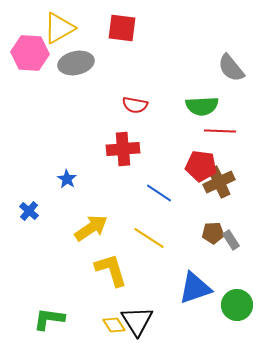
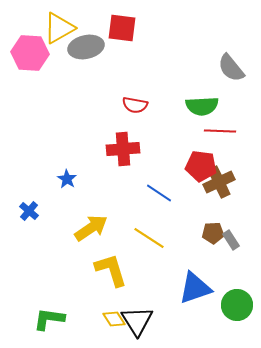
gray ellipse: moved 10 px right, 16 px up
yellow diamond: moved 6 px up
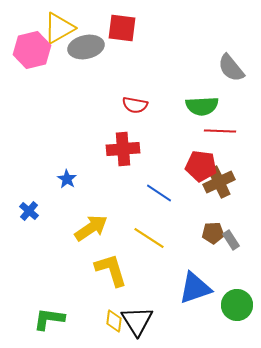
pink hexagon: moved 2 px right, 3 px up; rotated 18 degrees counterclockwise
yellow diamond: moved 2 px down; rotated 40 degrees clockwise
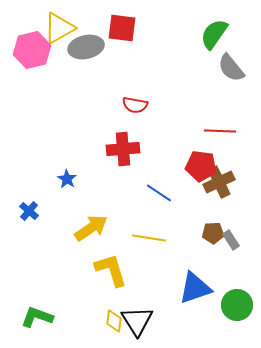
green semicircle: moved 12 px right, 72 px up; rotated 128 degrees clockwise
yellow line: rotated 24 degrees counterclockwise
green L-shape: moved 12 px left, 2 px up; rotated 12 degrees clockwise
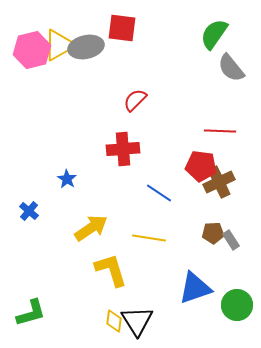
yellow triangle: moved 17 px down
red semicircle: moved 5 px up; rotated 125 degrees clockwise
green L-shape: moved 6 px left, 4 px up; rotated 144 degrees clockwise
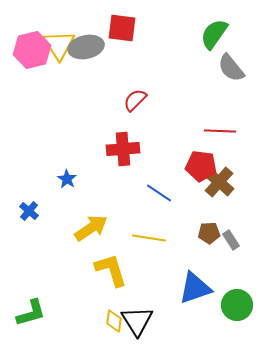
yellow triangle: rotated 32 degrees counterclockwise
brown cross: rotated 24 degrees counterclockwise
brown pentagon: moved 4 px left
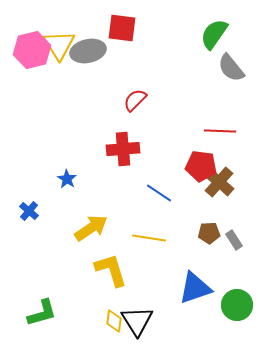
gray ellipse: moved 2 px right, 4 px down
gray rectangle: moved 3 px right
green L-shape: moved 11 px right
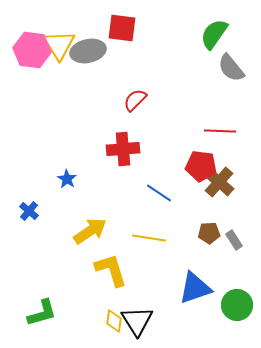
pink hexagon: rotated 21 degrees clockwise
yellow arrow: moved 1 px left, 3 px down
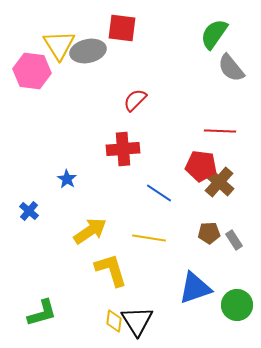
pink hexagon: moved 21 px down
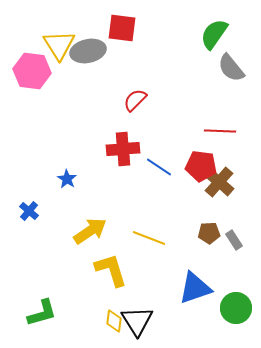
blue line: moved 26 px up
yellow line: rotated 12 degrees clockwise
green circle: moved 1 px left, 3 px down
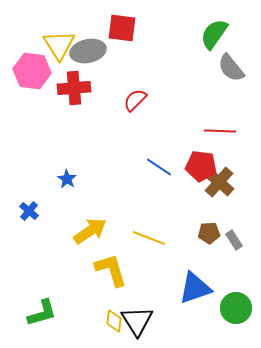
red cross: moved 49 px left, 61 px up
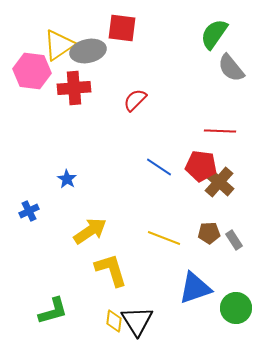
yellow triangle: rotated 28 degrees clockwise
blue cross: rotated 24 degrees clockwise
yellow line: moved 15 px right
green L-shape: moved 11 px right, 2 px up
